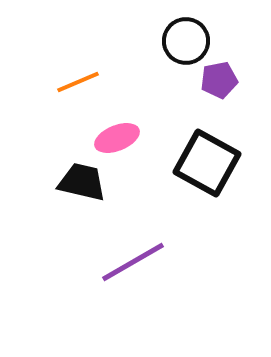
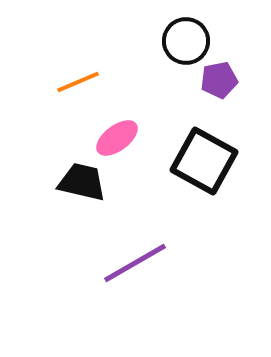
pink ellipse: rotated 15 degrees counterclockwise
black square: moved 3 px left, 2 px up
purple line: moved 2 px right, 1 px down
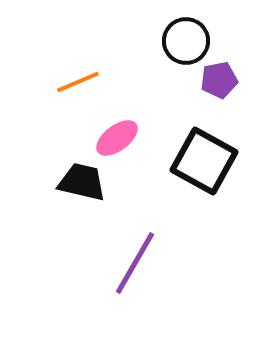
purple line: rotated 30 degrees counterclockwise
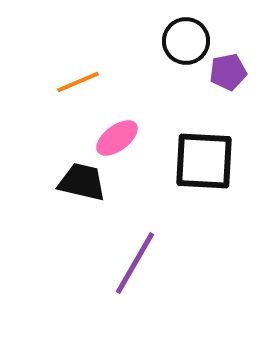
purple pentagon: moved 9 px right, 8 px up
black square: rotated 26 degrees counterclockwise
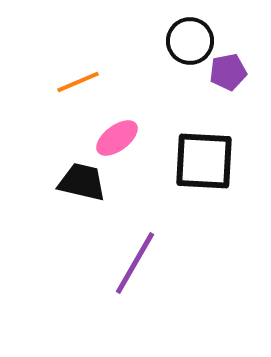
black circle: moved 4 px right
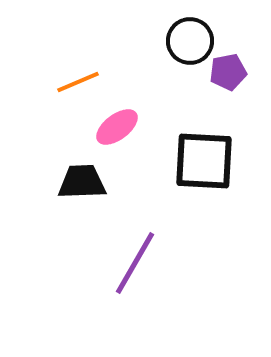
pink ellipse: moved 11 px up
black trapezoid: rotated 15 degrees counterclockwise
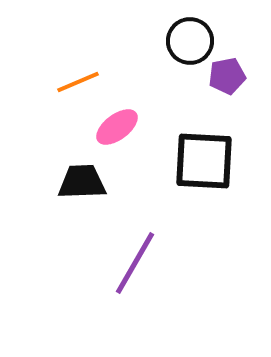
purple pentagon: moved 1 px left, 4 px down
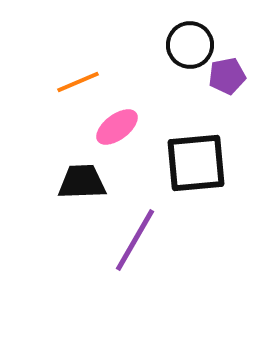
black circle: moved 4 px down
black square: moved 8 px left, 2 px down; rotated 8 degrees counterclockwise
purple line: moved 23 px up
